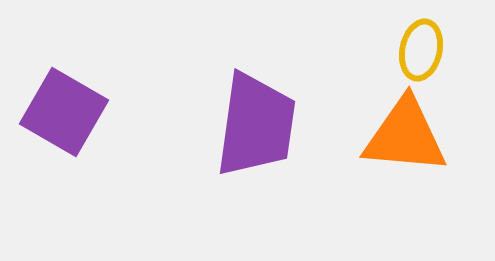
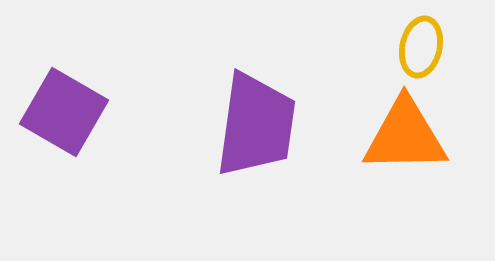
yellow ellipse: moved 3 px up
orange triangle: rotated 6 degrees counterclockwise
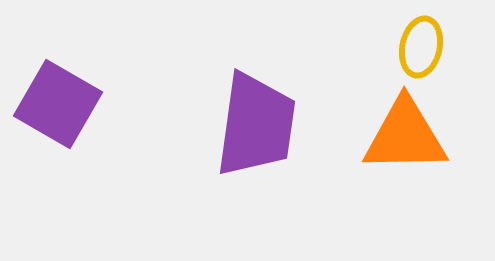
purple square: moved 6 px left, 8 px up
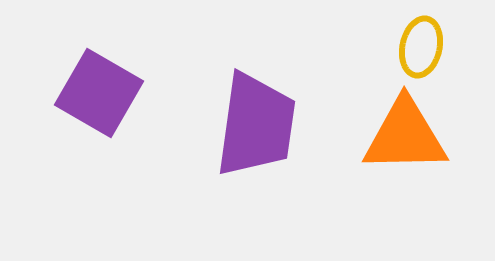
purple square: moved 41 px right, 11 px up
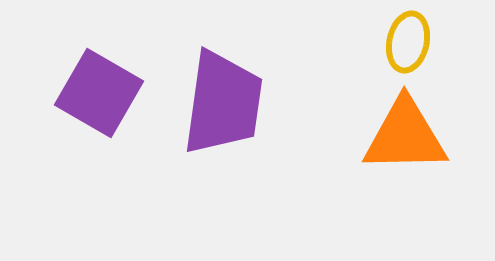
yellow ellipse: moved 13 px left, 5 px up
purple trapezoid: moved 33 px left, 22 px up
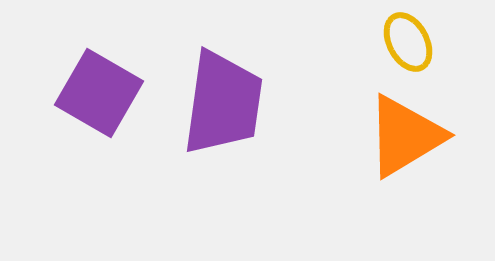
yellow ellipse: rotated 40 degrees counterclockwise
orange triangle: rotated 30 degrees counterclockwise
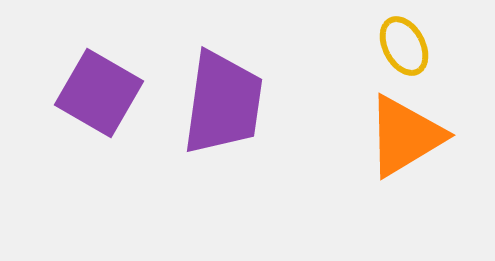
yellow ellipse: moved 4 px left, 4 px down
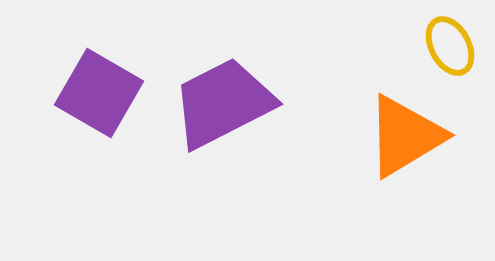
yellow ellipse: moved 46 px right
purple trapezoid: rotated 125 degrees counterclockwise
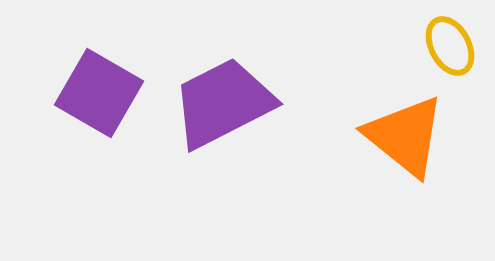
orange triangle: rotated 50 degrees counterclockwise
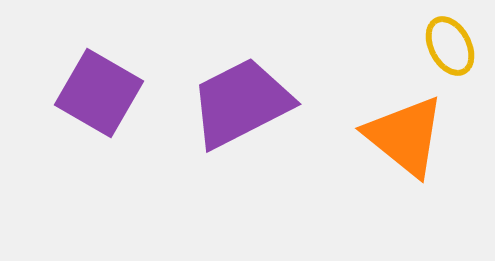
purple trapezoid: moved 18 px right
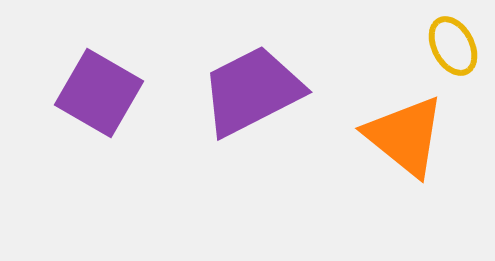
yellow ellipse: moved 3 px right
purple trapezoid: moved 11 px right, 12 px up
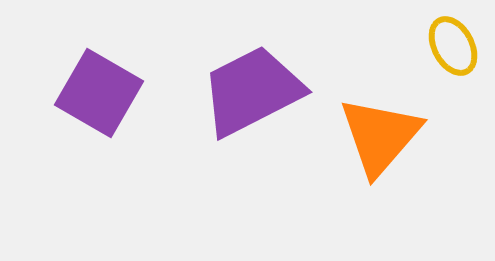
orange triangle: moved 25 px left; rotated 32 degrees clockwise
